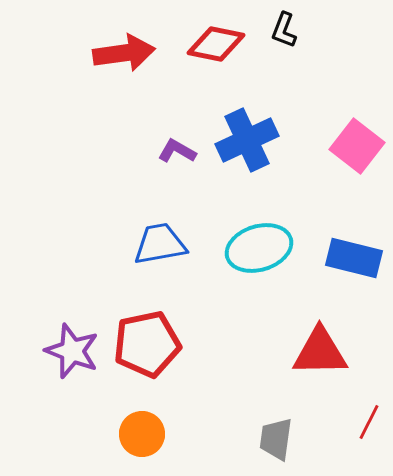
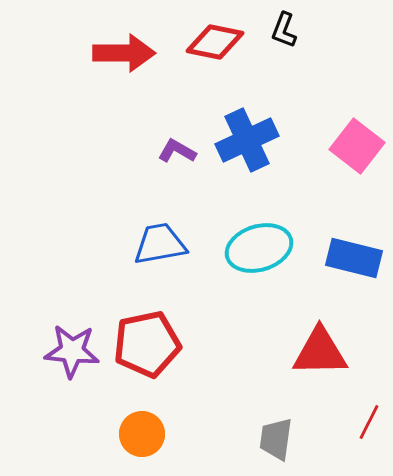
red diamond: moved 1 px left, 2 px up
red arrow: rotated 8 degrees clockwise
purple star: rotated 16 degrees counterclockwise
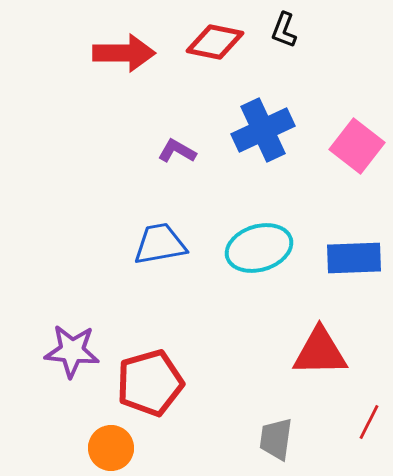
blue cross: moved 16 px right, 10 px up
blue rectangle: rotated 16 degrees counterclockwise
red pentagon: moved 3 px right, 39 px down; rotated 4 degrees counterclockwise
orange circle: moved 31 px left, 14 px down
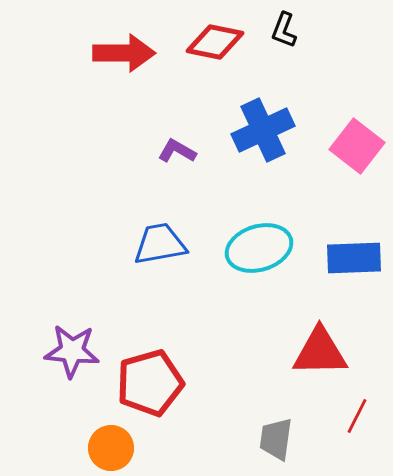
red line: moved 12 px left, 6 px up
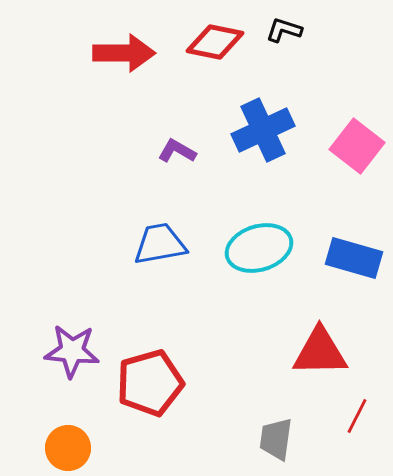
black L-shape: rotated 87 degrees clockwise
blue rectangle: rotated 18 degrees clockwise
orange circle: moved 43 px left
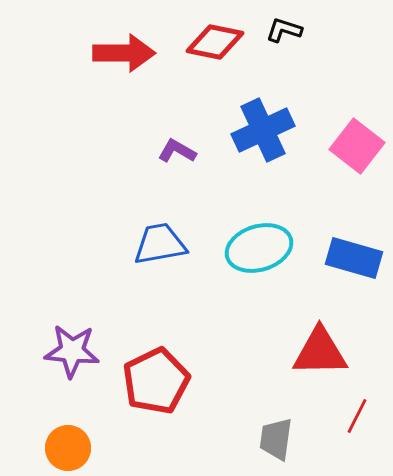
red pentagon: moved 6 px right, 2 px up; rotated 10 degrees counterclockwise
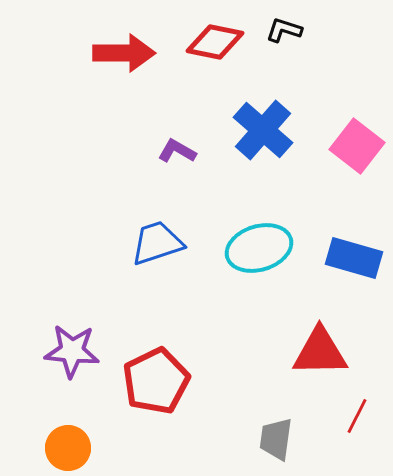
blue cross: rotated 24 degrees counterclockwise
blue trapezoid: moved 3 px left, 1 px up; rotated 8 degrees counterclockwise
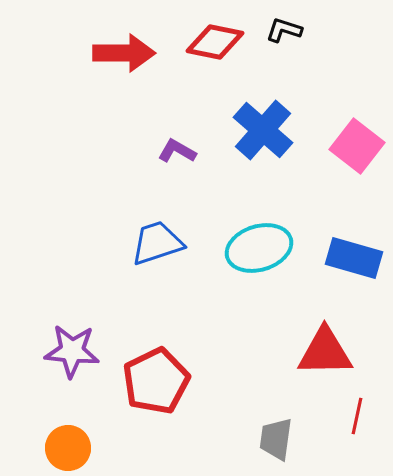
red triangle: moved 5 px right
red line: rotated 15 degrees counterclockwise
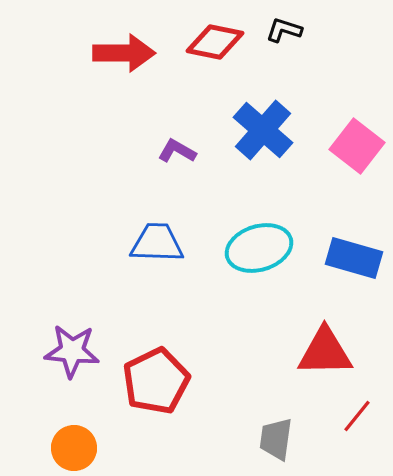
blue trapezoid: rotated 20 degrees clockwise
red line: rotated 27 degrees clockwise
orange circle: moved 6 px right
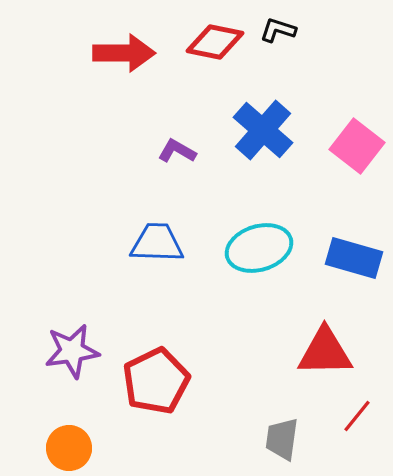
black L-shape: moved 6 px left
purple star: rotated 14 degrees counterclockwise
gray trapezoid: moved 6 px right
orange circle: moved 5 px left
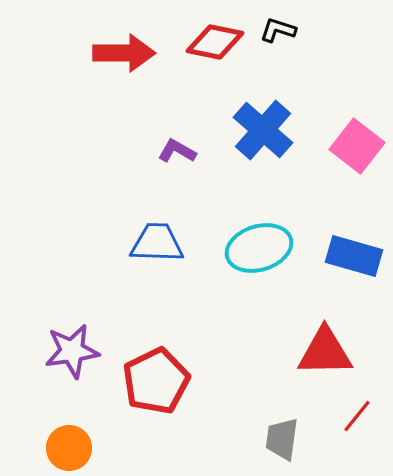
blue rectangle: moved 2 px up
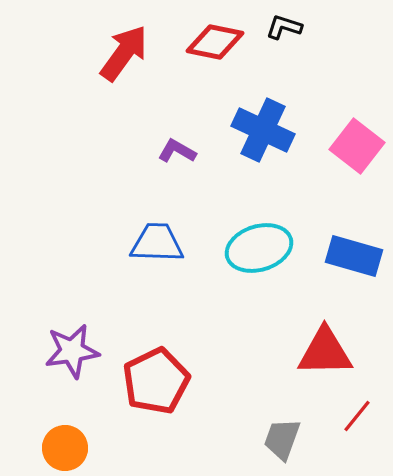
black L-shape: moved 6 px right, 3 px up
red arrow: rotated 54 degrees counterclockwise
blue cross: rotated 16 degrees counterclockwise
gray trapezoid: rotated 12 degrees clockwise
orange circle: moved 4 px left
